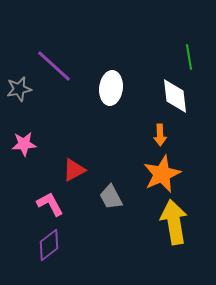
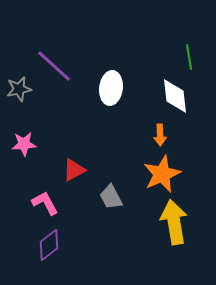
pink L-shape: moved 5 px left, 1 px up
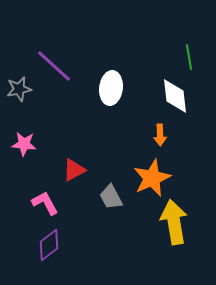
pink star: rotated 10 degrees clockwise
orange star: moved 10 px left, 4 px down
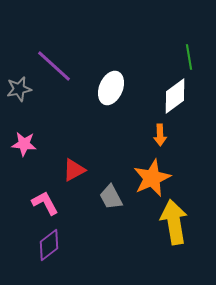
white ellipse: rotated 16 degrees clockwise
white diamond: rotated 60 degrees clockwise
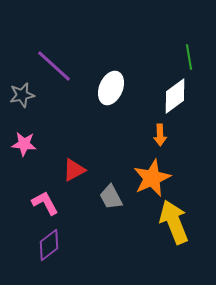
gray star: moved 3 px right, 6 px down
yellow arrow: rotated 12 degrees counterclockwise
